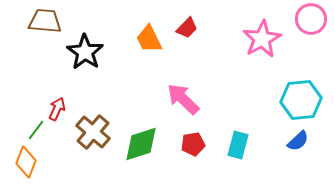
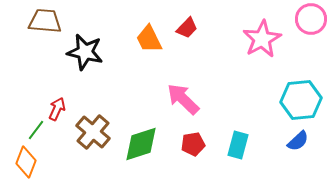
black star: rotated 21 degrees counterclockwise
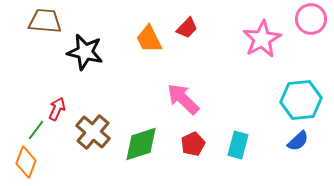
red pentagon: rotated 15 degrees counterclockwise
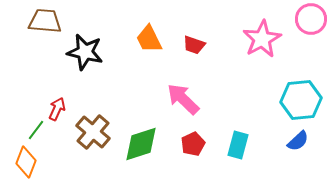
red trapezoid: moved 7 px right, 17 px down; rotated 65 degrees clockwise
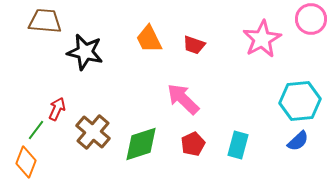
cyan hexagon: moved 1 px left, 1 px down
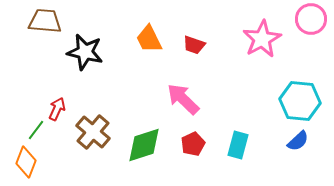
cyan hexagon: rotated 12 degrees clockwise
green diamond: moved 3 px right, 1 px down
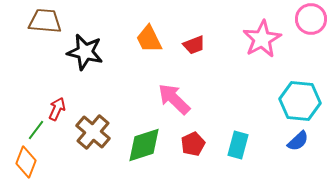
red trapezoid: rotated 40 degrees counterclockwise
pink arrow: moved 9 px left
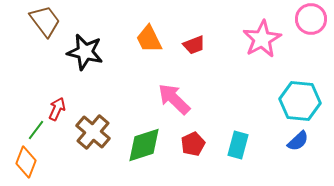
brown trapezoid: rotated 48 degrees clockwise
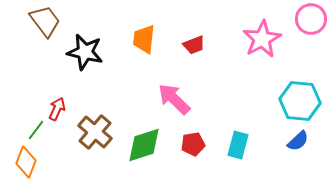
orange trapezoid: moved 5 px left; rotated 32 degrees clockwise
brown cross: moved 2 px right
red pentagon: rotated 15 degrees clockwise
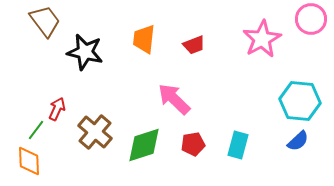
orange diamond: moved 3 px right, 1 px up; rotated 24 degrees counterclockwise
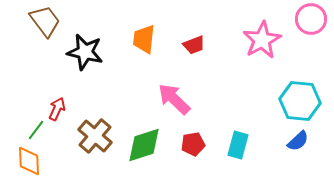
pink star: moved 1 px down
brown cross: moved 4 px down
